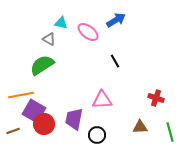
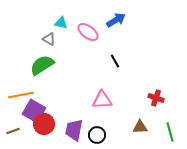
purple trapezoid: moved 11 px down
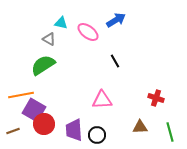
green semicircle: moved 1 px right
purple square: moved 1 px up
purple trapezoid: rotated 15 degrees counterclockwise
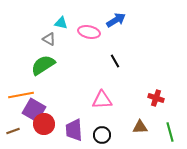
pink ellipse: moved 1 px right; rotated 25 degrees counterclockwise
black circle: moved 5 px right
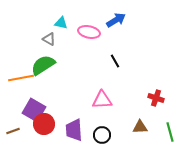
orange line: moved 17 px up
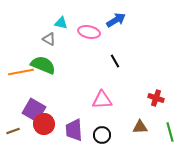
green semicircle: rotated 55 degrees clockwise
orange line: moved 6 px up
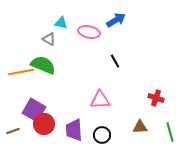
pink triangle: moved 2 px left
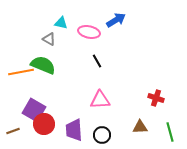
black line: moved 18 px left
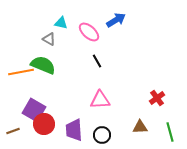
pink ellipse: rotated 30 degrees clockwise
red cross: moved 1 px right; rotated 35 degrees clockwise
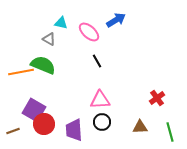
black circle: moved 13 px up
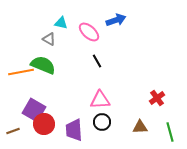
blue arrow: rotated 12 degrees clockwise
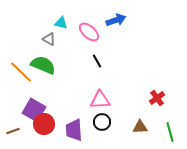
orange line: rotated 55 degrees clockwise
